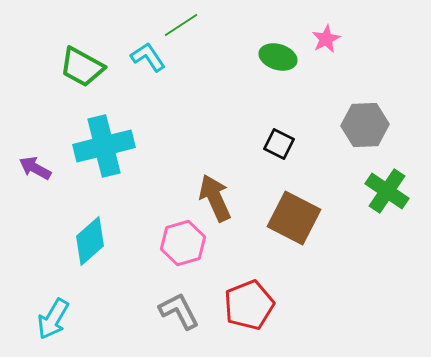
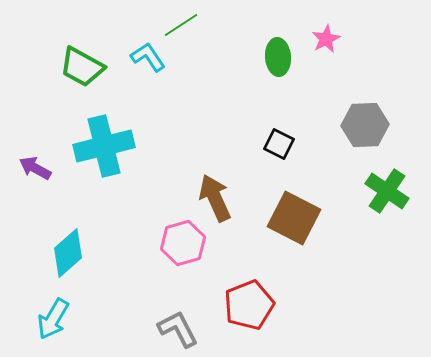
green ellipse: rotated 69 degrees clockwise
cyan diamond: moved 22 px left, 12 px down
gray L-shape: moved 1 px left, 18 px down
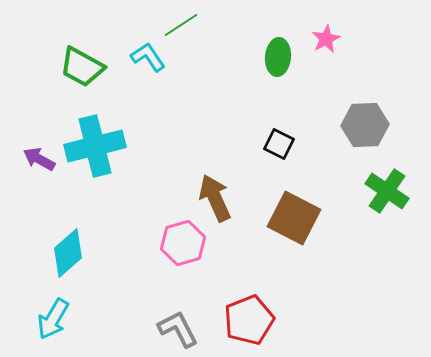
green ellipse: rotated 9 degrees clockwise
cyan cross: moved 9 px left
purple arrow: moved 4 px right, 9 px up
red pentagon: moved 15 px down
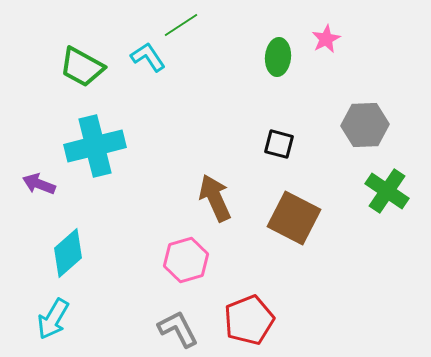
black square: rotated 12 degrees counterclockwise
purple arrow: moved 25 px down; rotated 8 degrees counterclockwise
pink hexagon: moved 3 px right, 17 px down
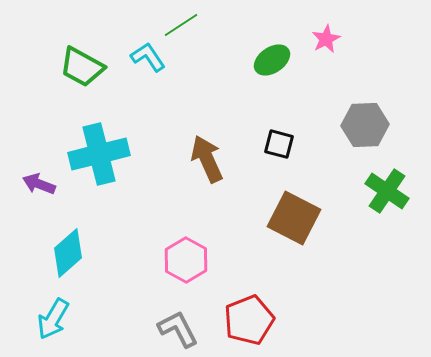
green ellipse: moved 6 px left, 3 px down; rotated 51 degrees clockwise
cyan cross: moved 4 px right, 8 px down
brown arrow: moved 8 px left, 39 px up
pink hexagon: rotated 15 degrees counterclockwise
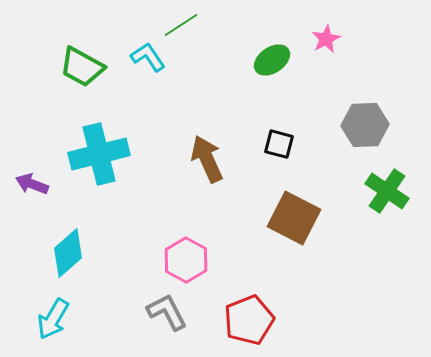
purple arrow: moved 7 px left
gray L-shape: moved 11 px left, 17 px up
